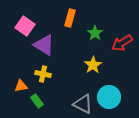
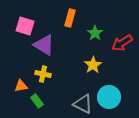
pink square: rotated 18 degrees counterclockwise
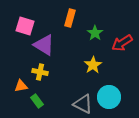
yellow cross: moved 3 px left, 2 px up
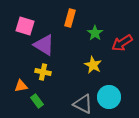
yellow star: rotated 12 degrees counterclockwise
yellow cross: moved 3 px right
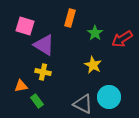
red arrow: moved 4 px up
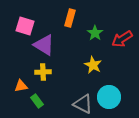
yellow cross: rotated 14 degrees counterclockwise
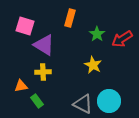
green star: moved 2 px right, 1 px down
cyan circle: moved 4 px down
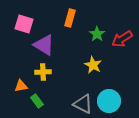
pink square: moved 1 px left, 2 px up
